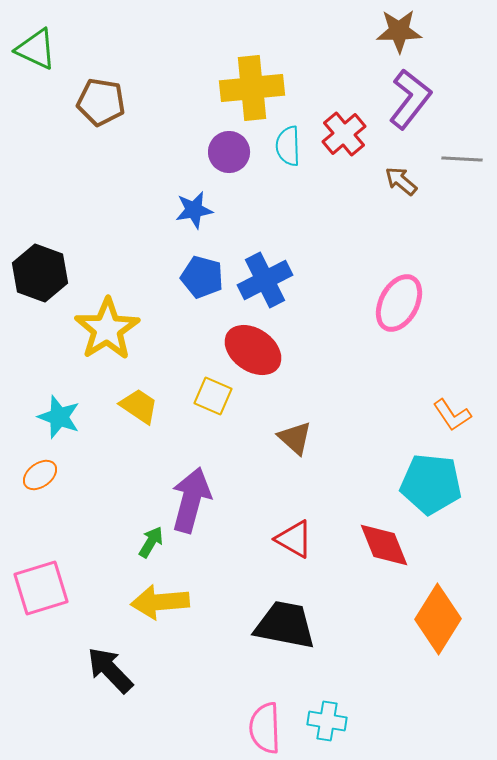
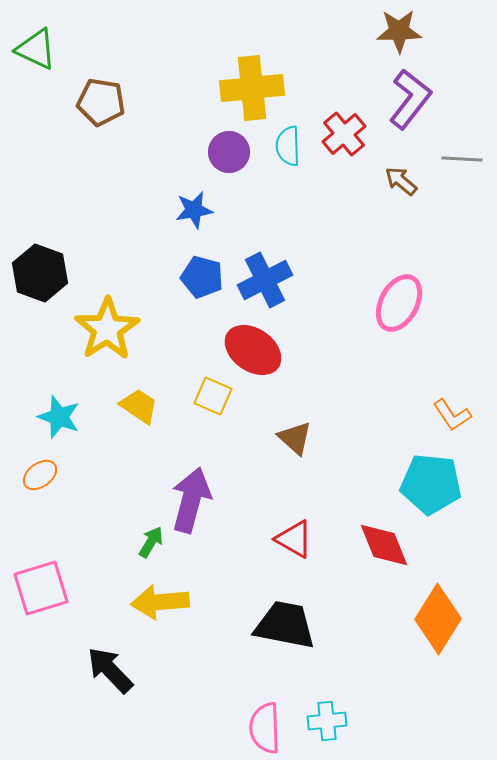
cyan cross: rotated 15 degrees counterclockwise
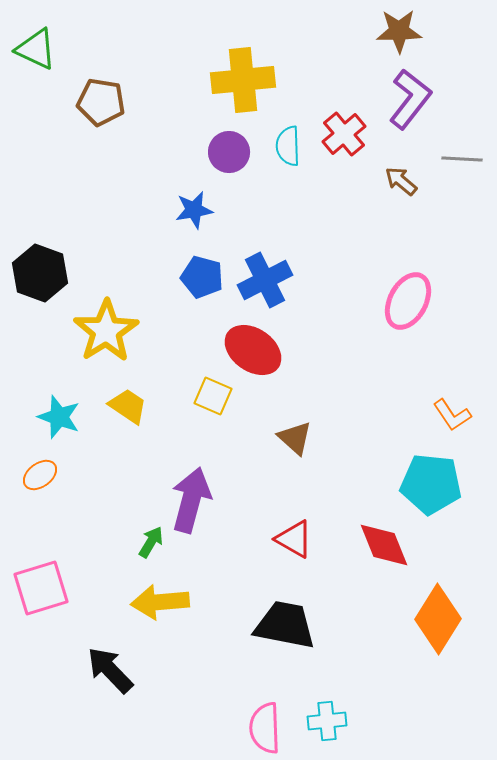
yellow cross: moved 9 px left, 8 px up
pink ellipse: moved 9 px right, 2 px up
yellow star: moved 1 px left, 2 px down
yellow trapezoid: moved 11 px left
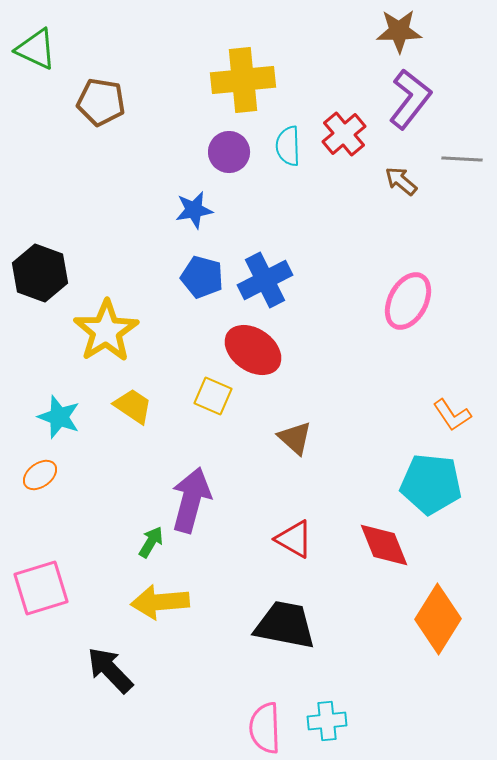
yellow trapezoid: moved 5 px right
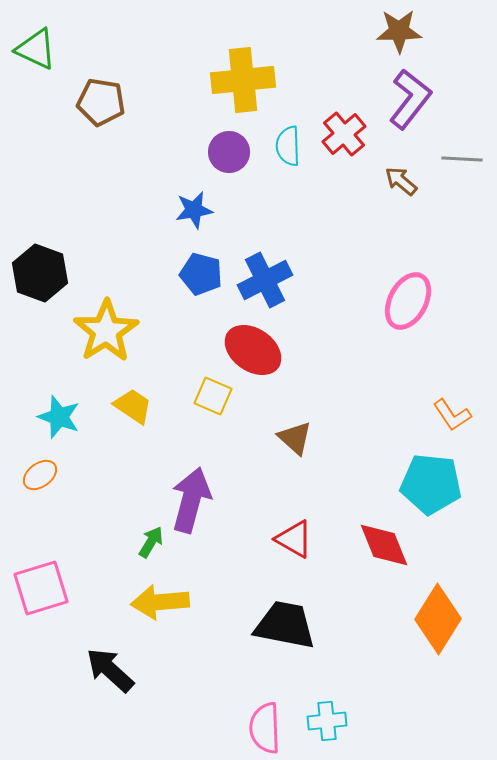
blue pentagon: moved 1 px left, 3 px up
black arrow: rotated 4 degrees counterclockwise
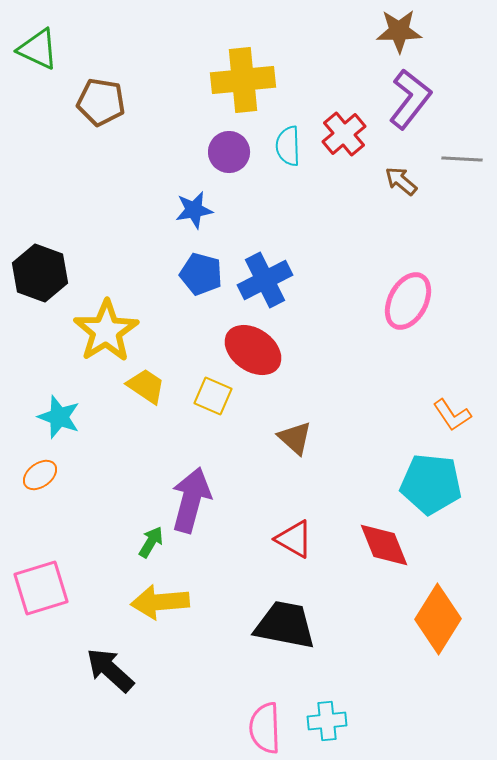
green triangle: moved 2 px right
yellow trapezoid: moved 13 px right, 20 px up
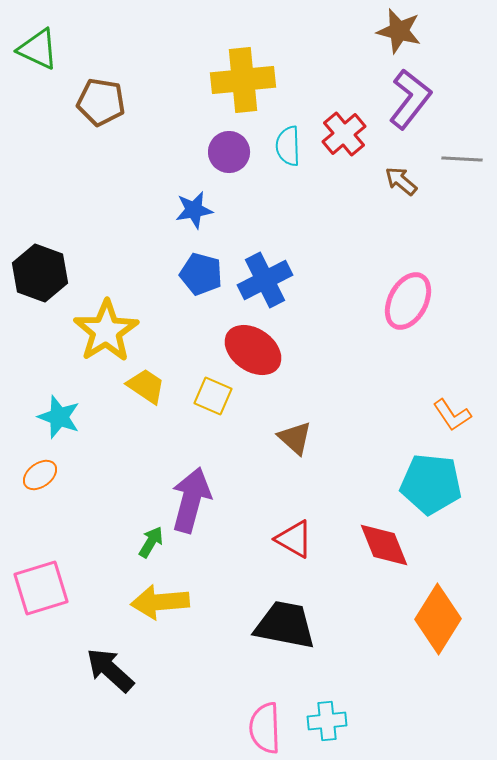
brown star: rotated 15 degrees clockwise
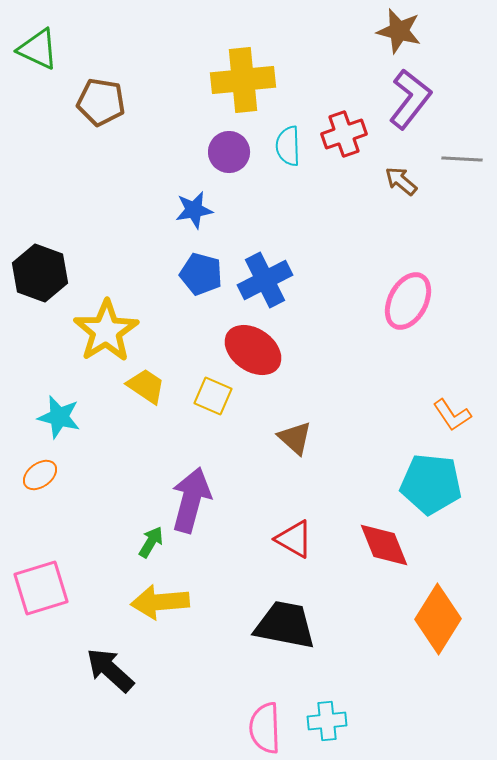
red cross: rotated 21 degrees clockwise
cyan star: rotated 6 degrees counterclockwise
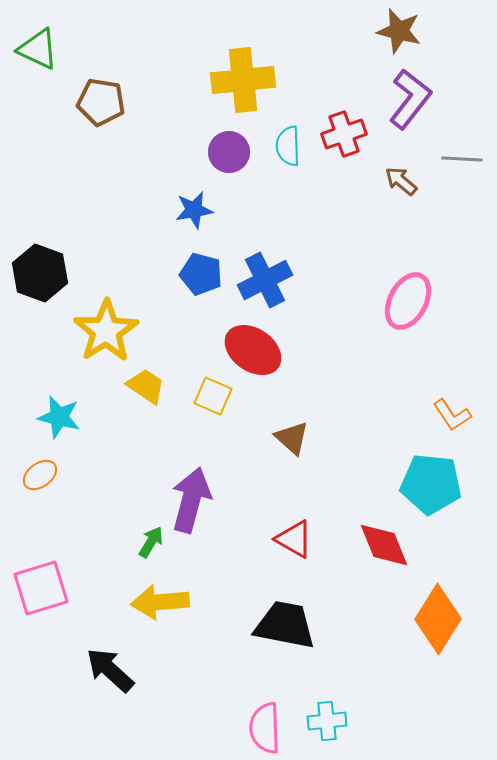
brown triangle: moved 3 px left
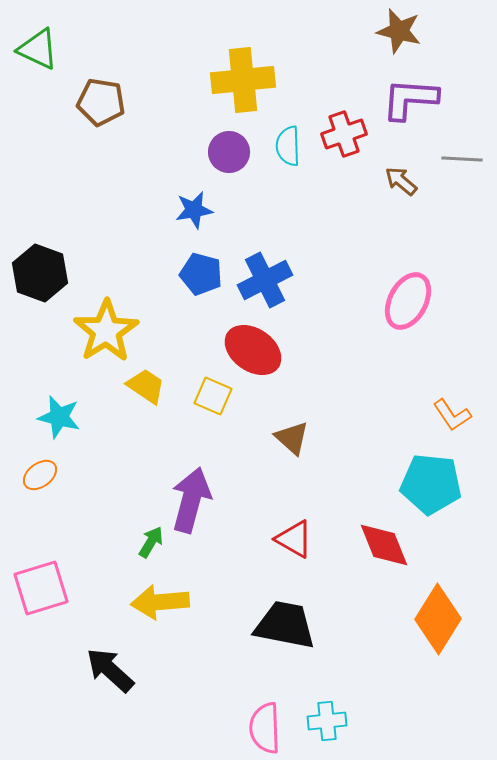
purple L-shape: rotated 124 degrees counterclockwise
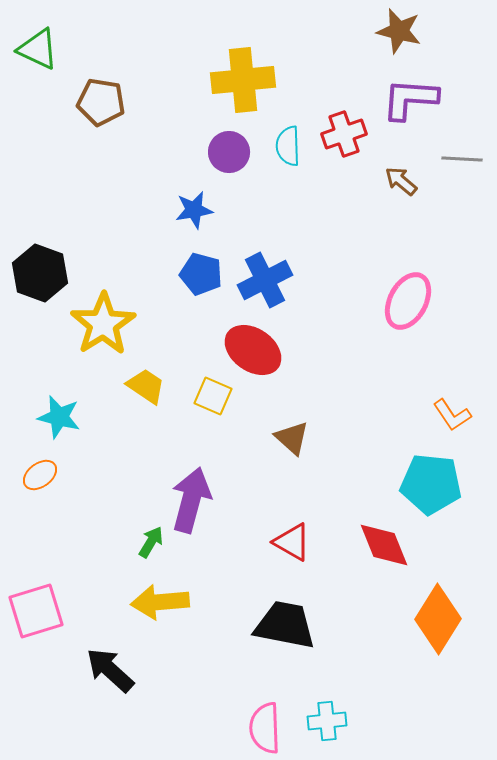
yellow star: moved 3 px left, 7 px up
red triangle: moved 2 px left, 3 px down
pink square: moved 5 px left, 23 px down
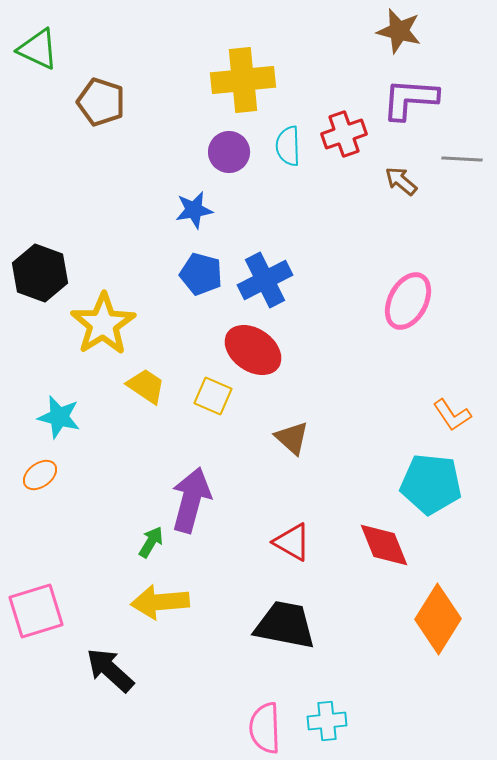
brown pentagon: rotated 9 degrees clockwise
